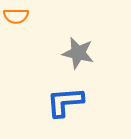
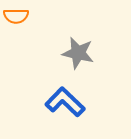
blue L-shape: rotated 48 degrees clockwise
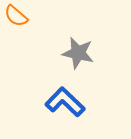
orange semicircle: rotated 40 degrees clockwise
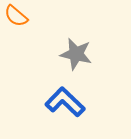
gray star: moved 2 px left, 1 px down
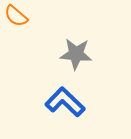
gray star: rotated 8 degrees counterclockwise
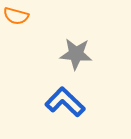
orange semicircle: rotated 25 degrees counterclockwise
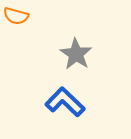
gray star: rotated 28 degrees clockwise
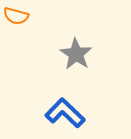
blue L-shape: moved 11 px down
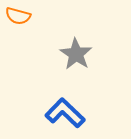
orange semicircle: moved 2 px right
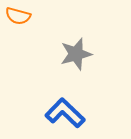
gray star: rotated 24 degrees clockwise
